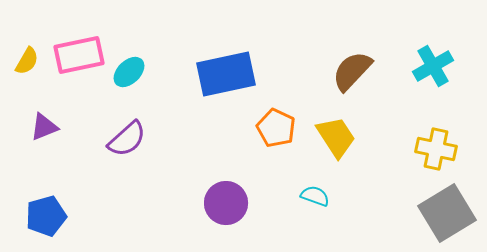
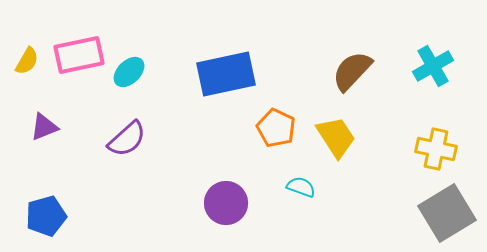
cyan semicircle: moved 14 px left, 9 px up
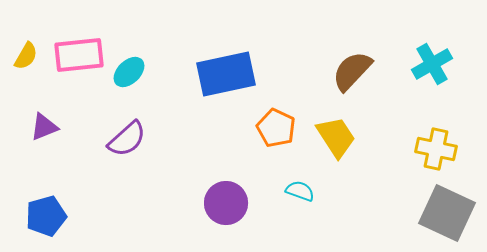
pink rectangle: rotated 6 degrees clockwise
yellow semicircle: moved 1 px left, 5 px up
cyan cross: moved 1 px left, 2 px up
cyan semicircle: moved 1 px left, 4 px down
gray square: rotated 34 degrees counterclockwise
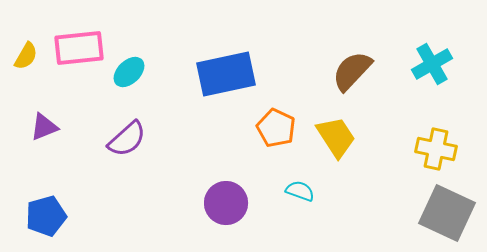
pink rectangle: moved 7 px up
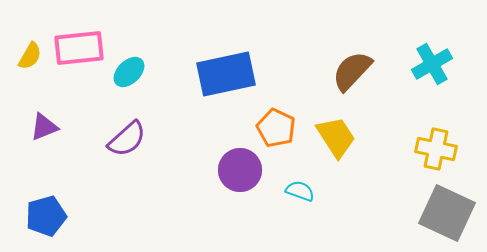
yellow semicircle: moved 4 px right
purple circle: moved 14 px right, 33 px up
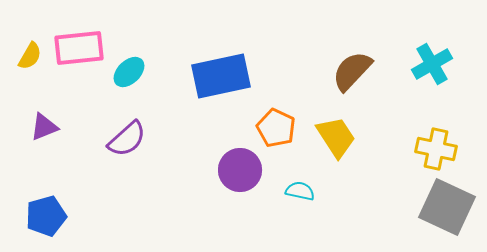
blue rectangle: moved 5 px left, 2 px down
cyan semicircle: rotated 8 degrees counterclockwise
gray square: moved 6 px up
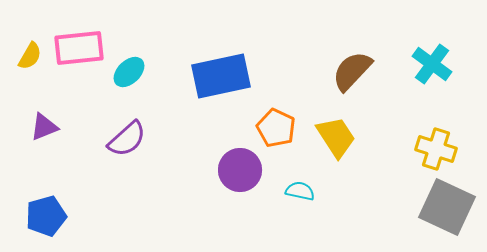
cyan cross: rotated 24 degrees counterclockwise
yellow cross: rotated 6 degrees clockwise
